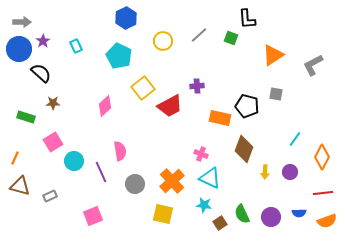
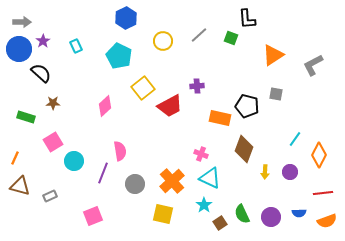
orange diamond at (322, 157): moved 3 px left, 2 px up
purple line at (101, 172): moved 2 px right, 1 px down; rotated 45 degrees clockwise
cyan star at (204, 205): rotated 28 degrees clockwise
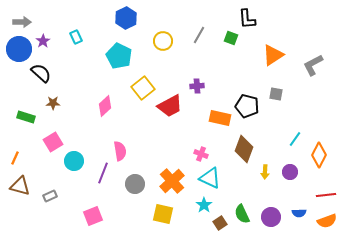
gray line at (199, 35): rotated 18 degrees counterclockwise
cyan rectangle at (76, 46): moved 9 px up
red line at (323, 193): moved 3 px right, 2 px down
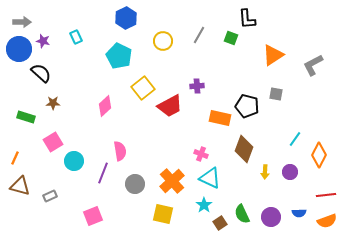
purple star at (43, 41): rotated 24 degrees counterclockwise
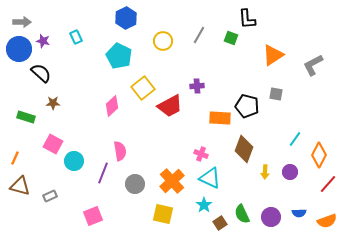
pink diamond at (105, 106): moved 7 px right
orange rectangle at (220, 118): rotated 10 degrees counterclockwise
pink square at (53, 142): moved 2 px down; rotated 30 degrees counterclockwise
red line at (326, 195): moved 2 px right, 11 px up; rotated 42 degrees counterclockwise
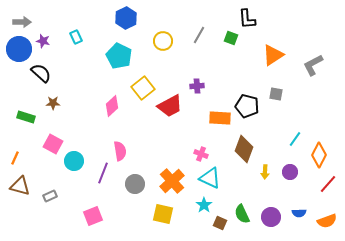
brown square at (220, 223): rotated 32 degrees counterclockwise
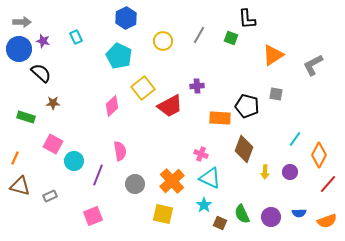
purple line at (103, 173): moved 5 px left, 2 px down
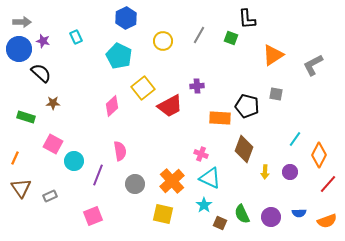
brown triangle at (20, 186): moved 1 px right, 2 px down; rotated 40 degrees clockwise
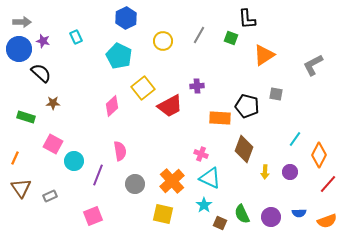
orange triangle at (273, 55): moved 9 px left
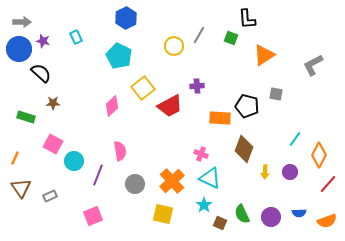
yellow circle at (163, 41): moved 11 px right, 5 px down
